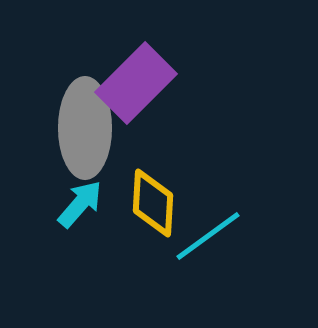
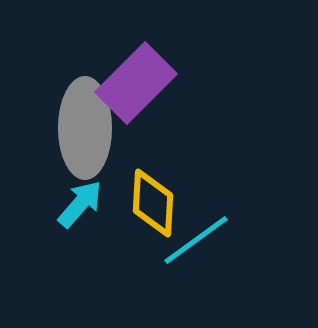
cyan line: moved 12 px left, 4 px down
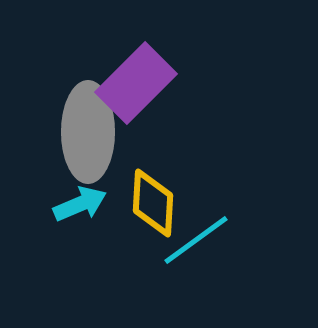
gray ellipse: moved 3 px right, 4 px down
cyan arrow: rotated 26 degrees clockwise
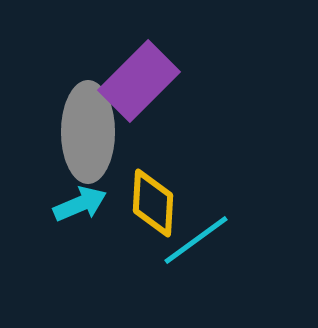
purple rectangle: moved 3 px right, 2 px up
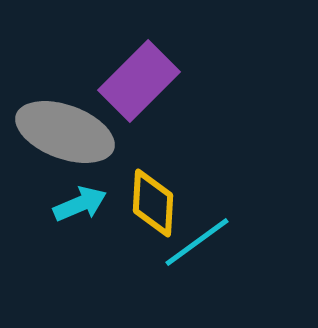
gray ellipse: moved 23 px left; rotated 70 degrees counterclockwise
cyan line: moved 1 px right, 2 px down
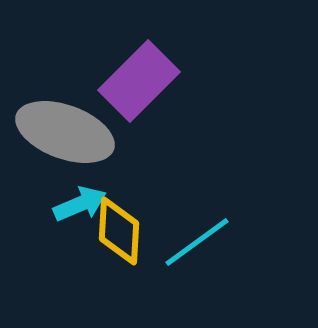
yellow diamond: moved 34 px left, 28 px down
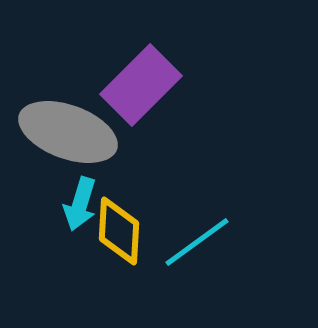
purple rectangle: moved 2 px right, 4 px down
gray ellipse: moved 3 px right
cyan arrow: rotated 130 degrees clockwise
